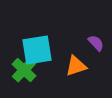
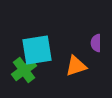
purple semicircle: rotated 138 degrees counterclockwise
green cross: rotated 10 degrees clockwise
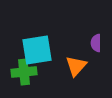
orange triangle: rotated 30 degrees counterclockwise
green cross: moved 2 px down; rotated 30 degrees clockwise
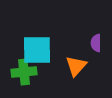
cyan square: rotated 8 degrees clockwise
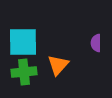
cyan square: moved 14 px left, 8 px up
orange triangle: moved 18 px left, 1 px up
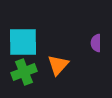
green cross: rotated 15 degrees counterclockwise
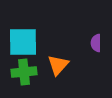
green cross: rotated 15 degrees clockwise
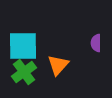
cyan square: moved 4 px down
green cross: rotated 30 degrees counterclockwise
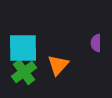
cyan square: moved 2 px down
